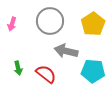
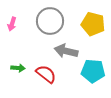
yellow pentagon: rotated 25 degrees counterclockwise
green arrow: rotated 72 degrees counterclockwise
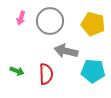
pink arrow: moved 9 px right, 6 px up
green arrow: moved 1 px left, 3 px down; rotated 16 degrees clockwise
red semicircle: rotated 50 degrees clockwise
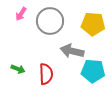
pink arrow: moved 4 px up; rotated 16 degrees clockwise
yellow pentagon: rotated 10 degrees counterclockwise
gray arrow: moved 6 px right
green arrow: moved 1 px right, 2 px up
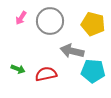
pink arrow: moved 4 px down
yellow pentagon: rotated 10 degrees clockwise
red semicircle: rotated 100 degrees counterclockwise
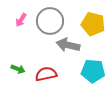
pink arrow: moved 2 px down
gray arrow: moved 4 px left, 6 px up
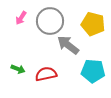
pink arrow: moved 2 px up
gray arrow: rotated 25 degrees clockwise
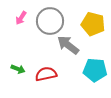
cyan pentagon: moved 2 px right, 1 px up
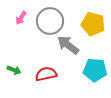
green arrow: moved 4 px left, 1 px down
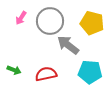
yellow pentagon: moved 1 px left, 1 px up
cyan pentagon: moved 5 px left, 2 px down
